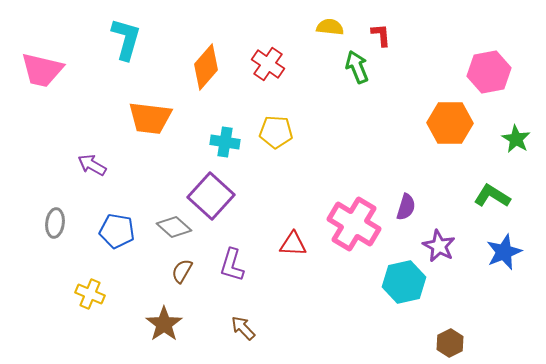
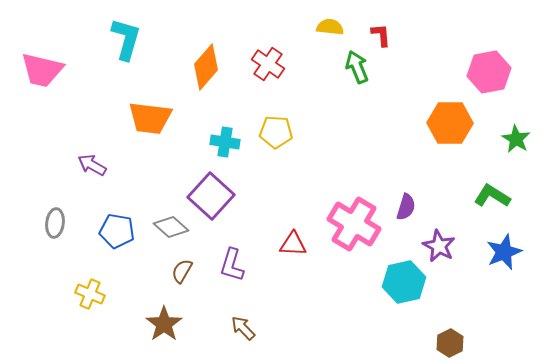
gray diamond: moved 3 px left
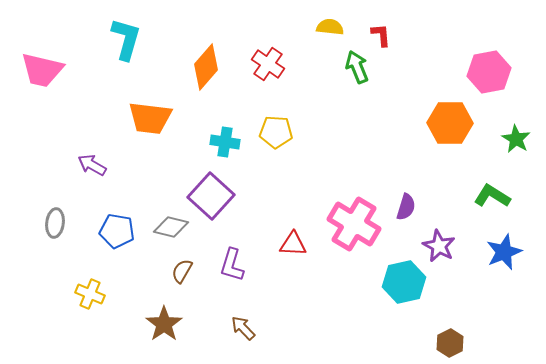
gray diamond: rotated 28 degrees counterclockwise
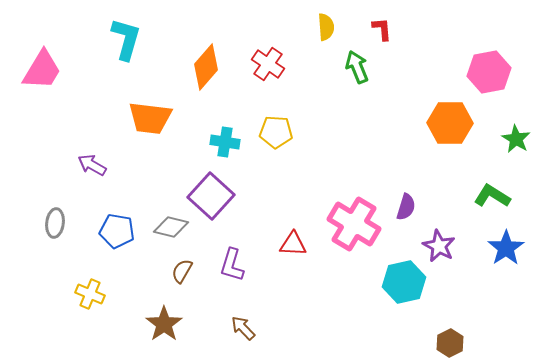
yellow semicircle: moved 4 px left; rotated 80 degrees clockwise
red L-shape: moved 1 px right, 6 px up
pink trapezoid: rotated 72 degrees counterclockwise
blue star: moved 2 px right, 4 px up; rotated 12 degrees counterclockwise
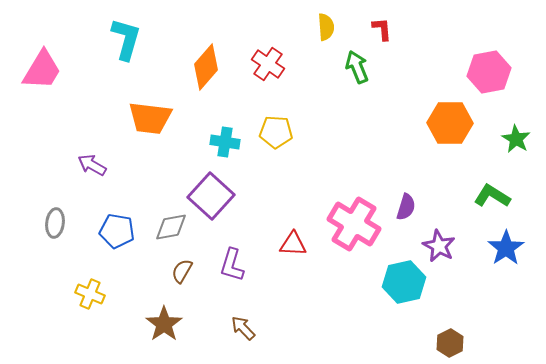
gray diamond: rotated 24 degrees counterclockwise
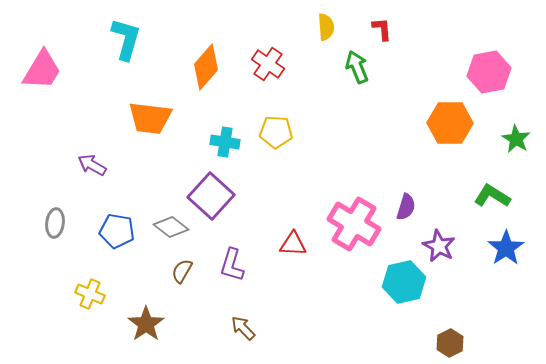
gray diamond: rotated 48 degrees clockwise
brown star: moved 18 px left
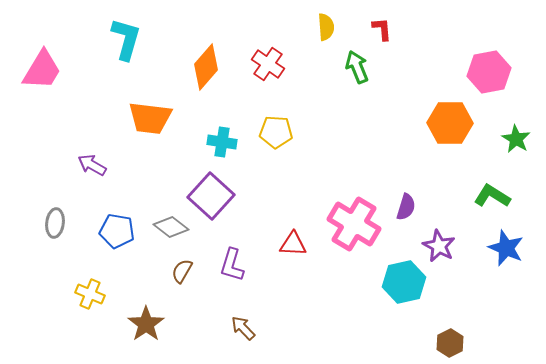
cyan cross: moved 3 px left
blue star: rotated 15 degrees counterclockwise
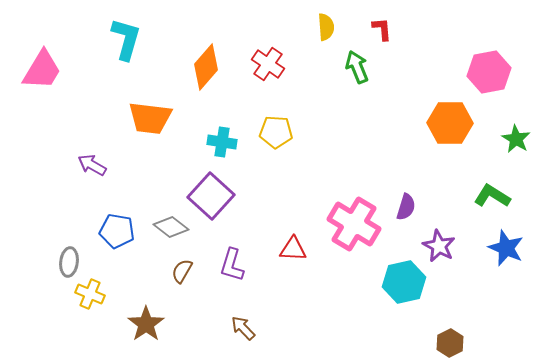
gray ellipse: moved 14 px right, 39 px down
red triangle: moved 5 px down
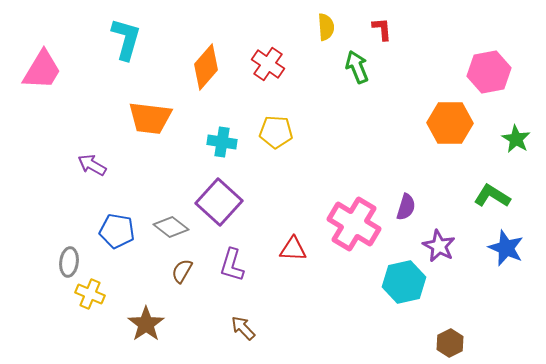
purple square: moved 8 px right, 6 px down
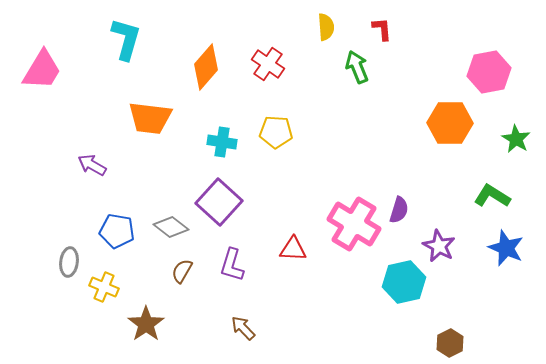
purple semicircle: moved 7 px left, 3 px down
yellow cross: moved 14 px right, 7 px up
